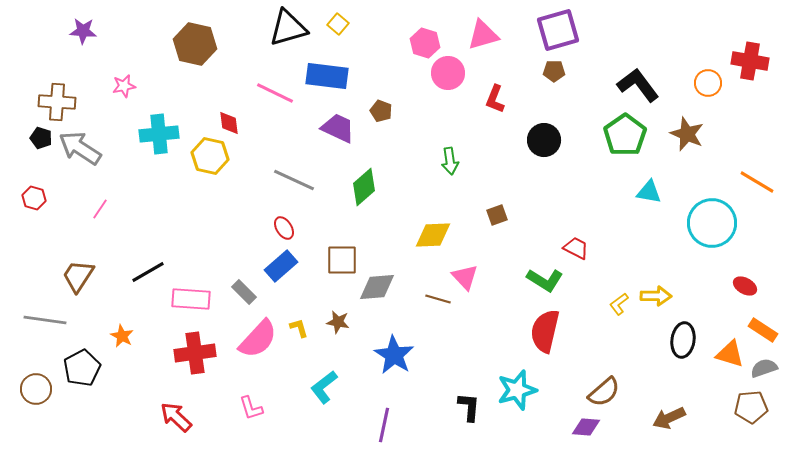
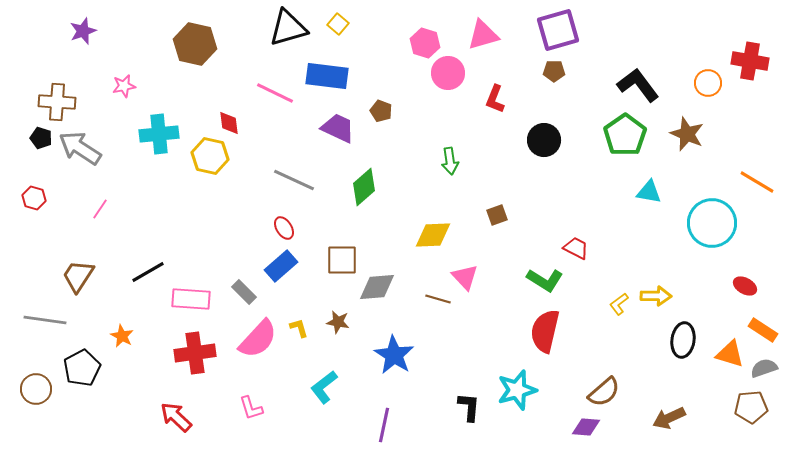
purple star at (83, 31): rotated 24 degrees counterclockwise
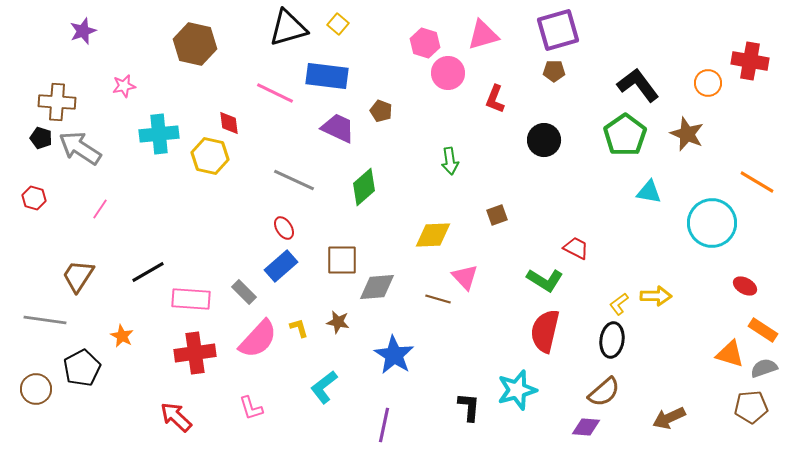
black ellipse at (683, 340): moved 71 px left
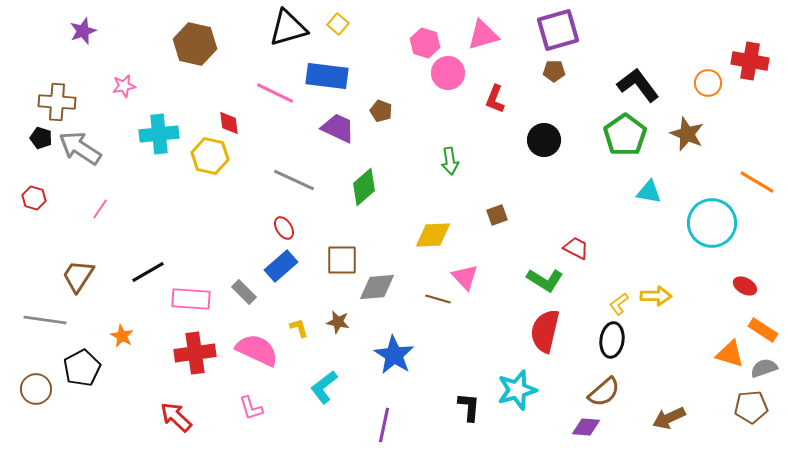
pink semicircle at (258, 339): moved 1 px left, 11 px down; rotated 108 degrees counterclockwise
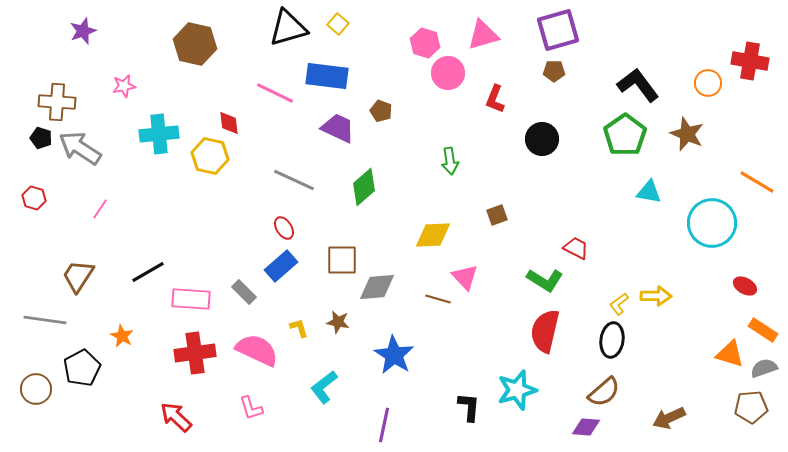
black circle at (544, 140): moved 2 px left, 1 px up
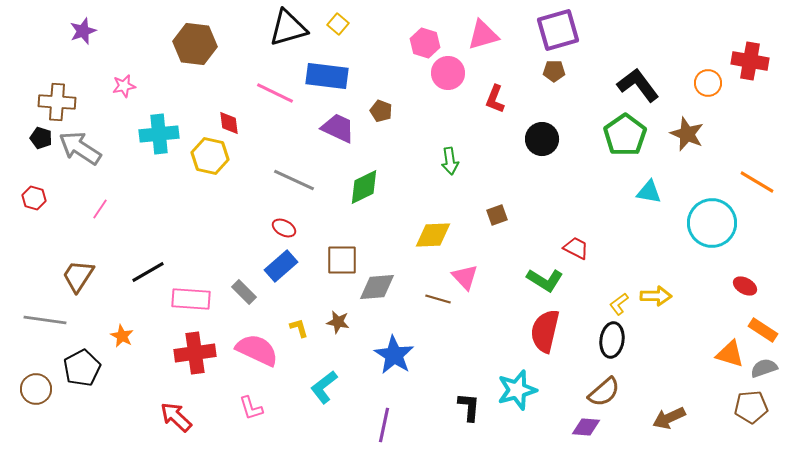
brown hexagon at (195, 44): rotated 6 degrees counterclockwise
green diamond at (364, 187): rotated 15 degrees clockwise
red ellipse at (284, 228): rotated 30 degrees counterclockwise
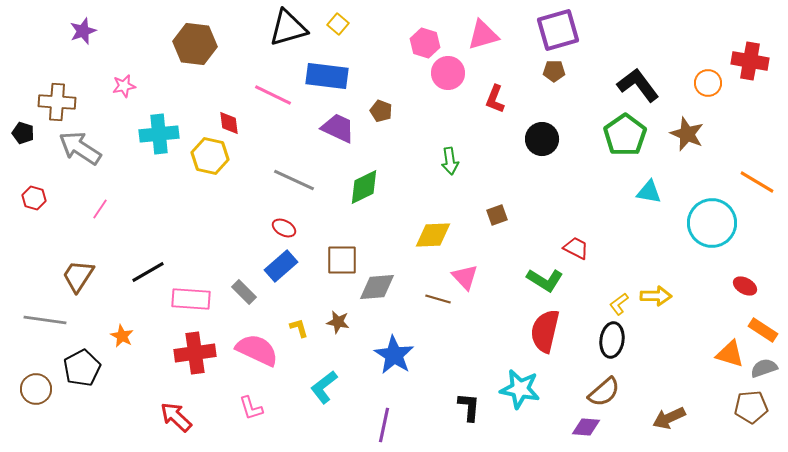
pink line at (275, 93): moved 2 px left, 2 px down
black pentagon at (41, 138): moved 18 px left, 5 px up
cyan star at (517, 390): moved 3 px right, 1 px up; rotated 27 degrees clockwise
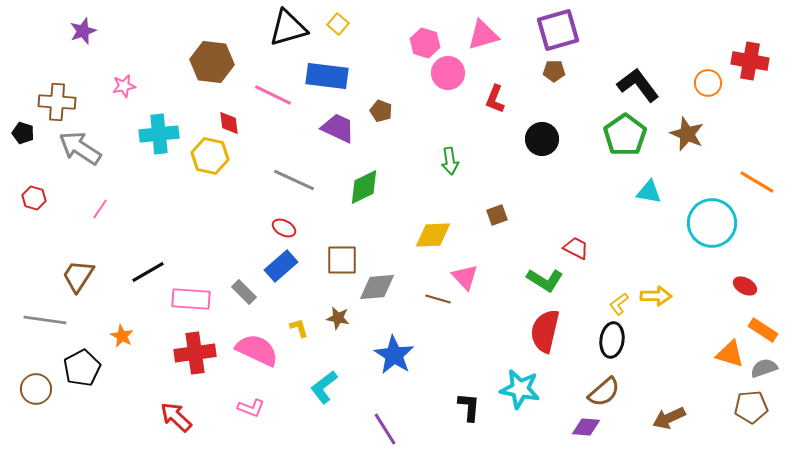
brown hexagon at (195, 44): moved 17 px right, 18 px down
brown star at (338, 322): moved 4 px up
pink L-shape at (251, 408): rotated 52 degrees counterclockwise
purple line at (384, 425): moved 1 px right, 4 px down; rotated 44 degrees counterclockwise
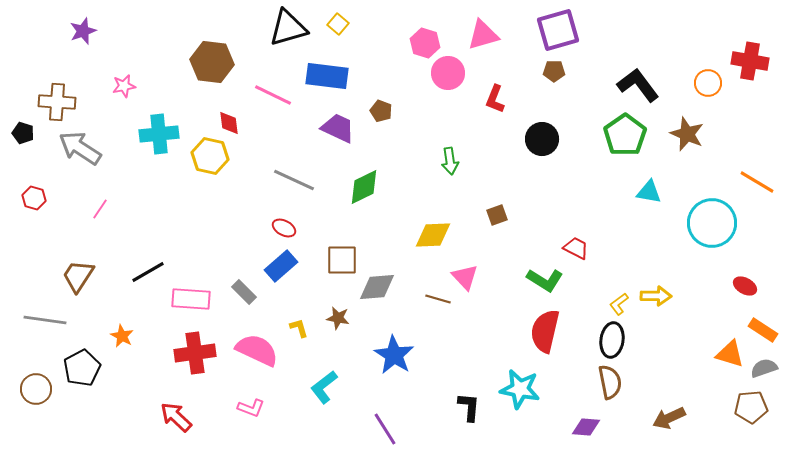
brown semicircle at (604, 392): moved 6 px right, 10 px up; rotated 60 degrees counterclockwise
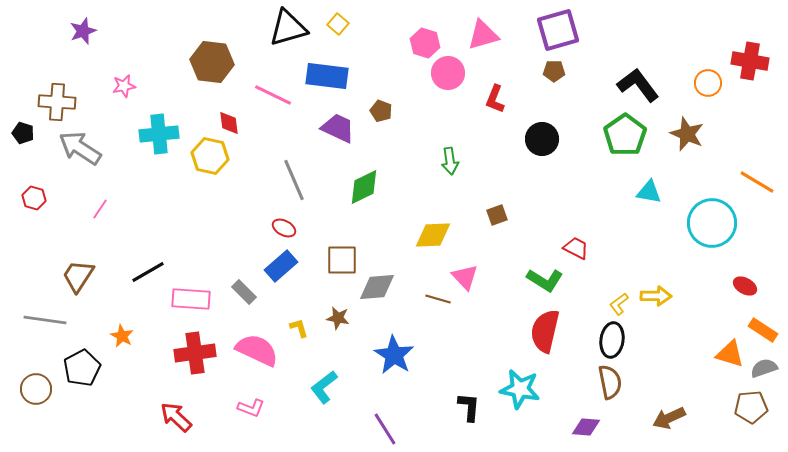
gray line at (294, 180): rotated 42 degrees clockwise
